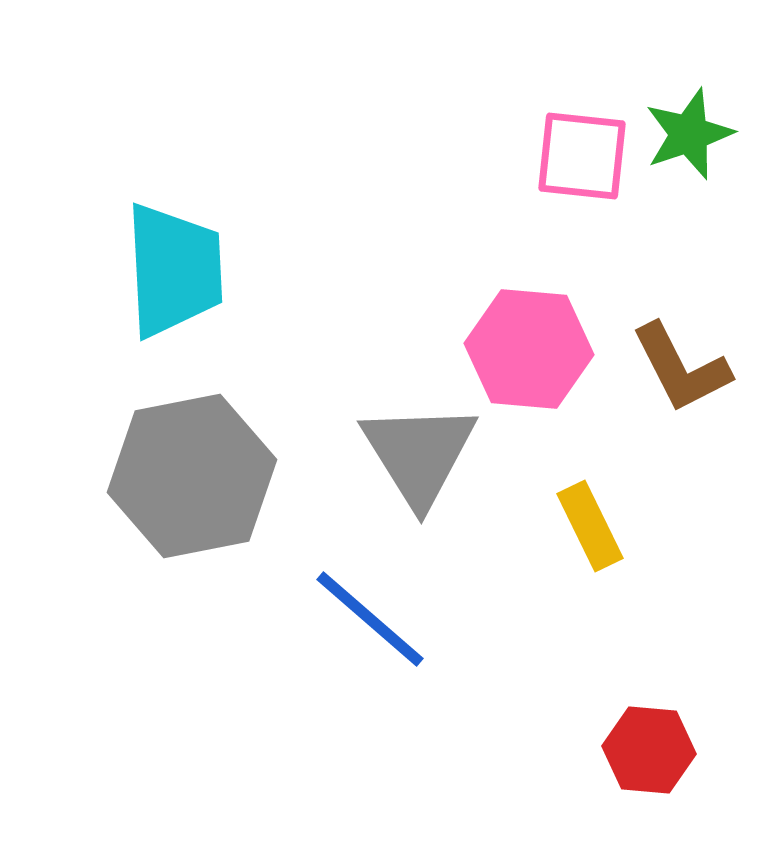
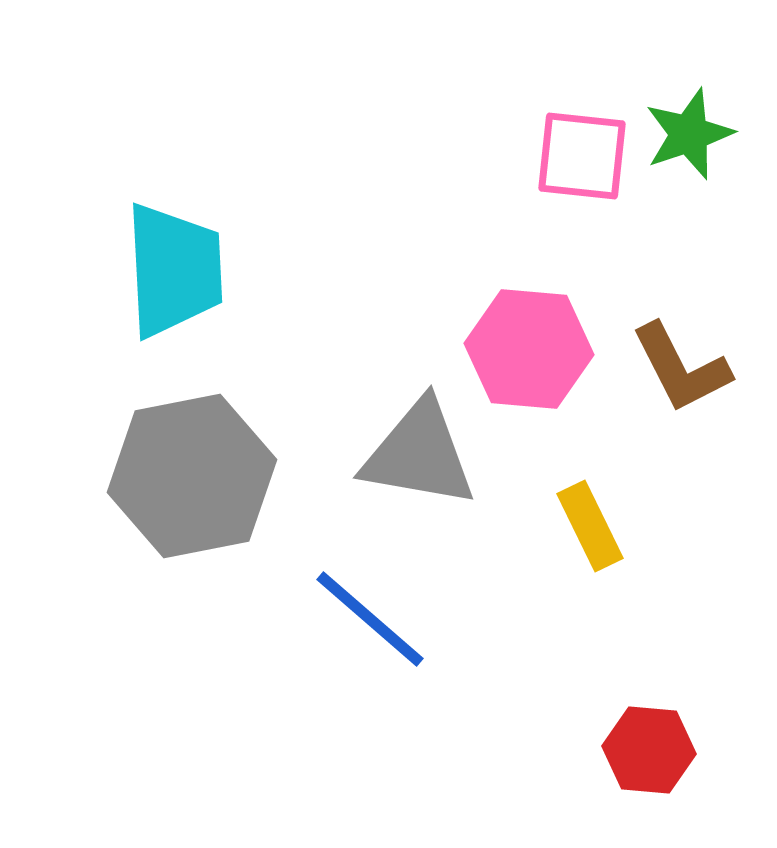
gray triangle: rotated 48 degrees counterclockwise
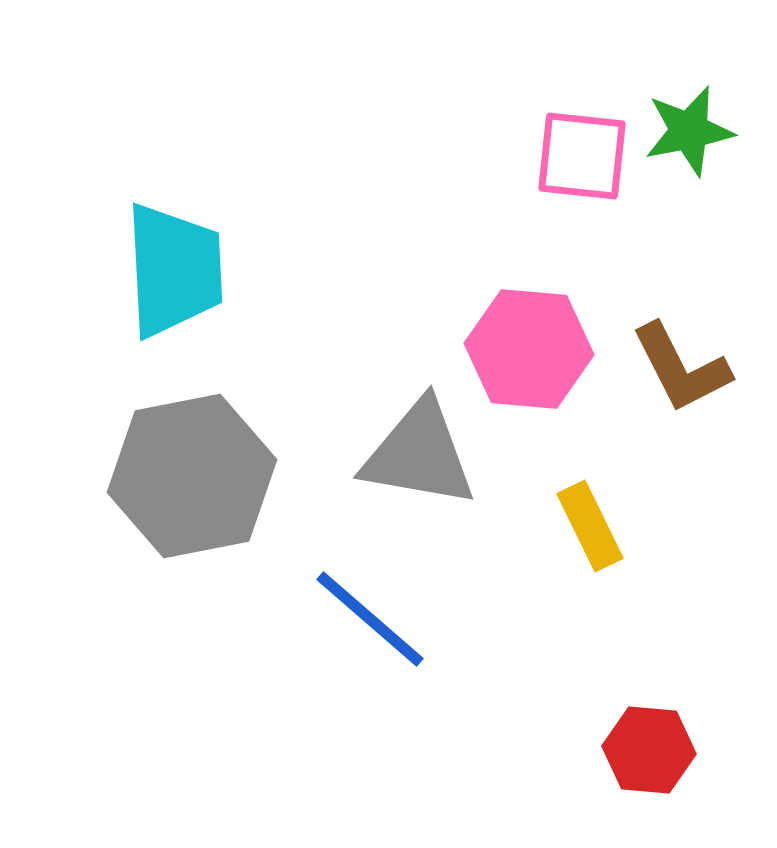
green star: moved 3 px up; rotated 8 degrees clockwise
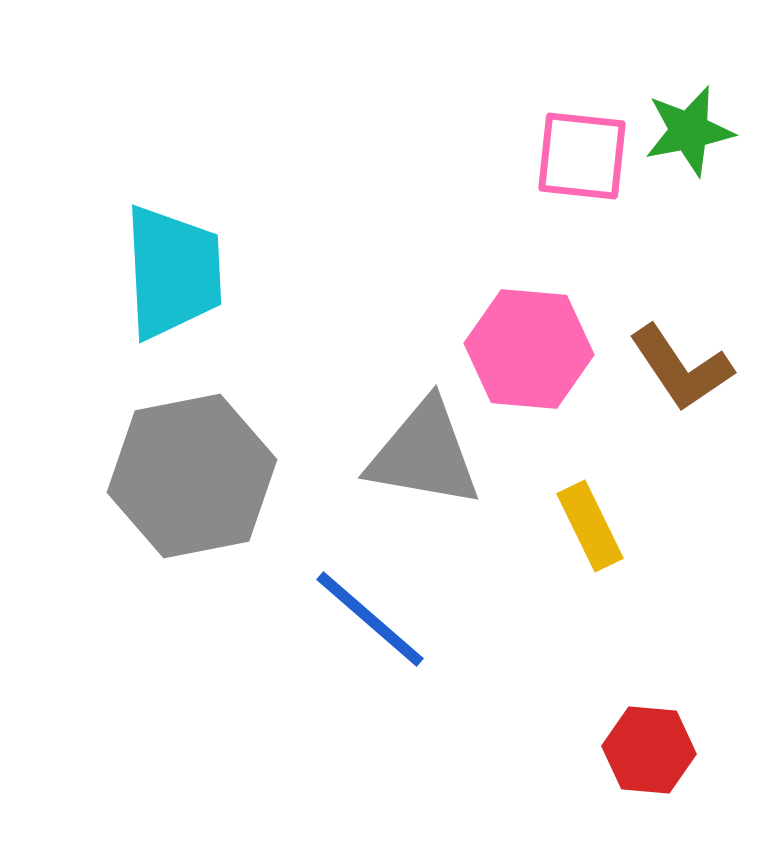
cyan trapezoid: moved 1 px left, 2 px down
brown L-shape: rotated 7 degrees counterclockwise
gray triangle: moved 5 px right
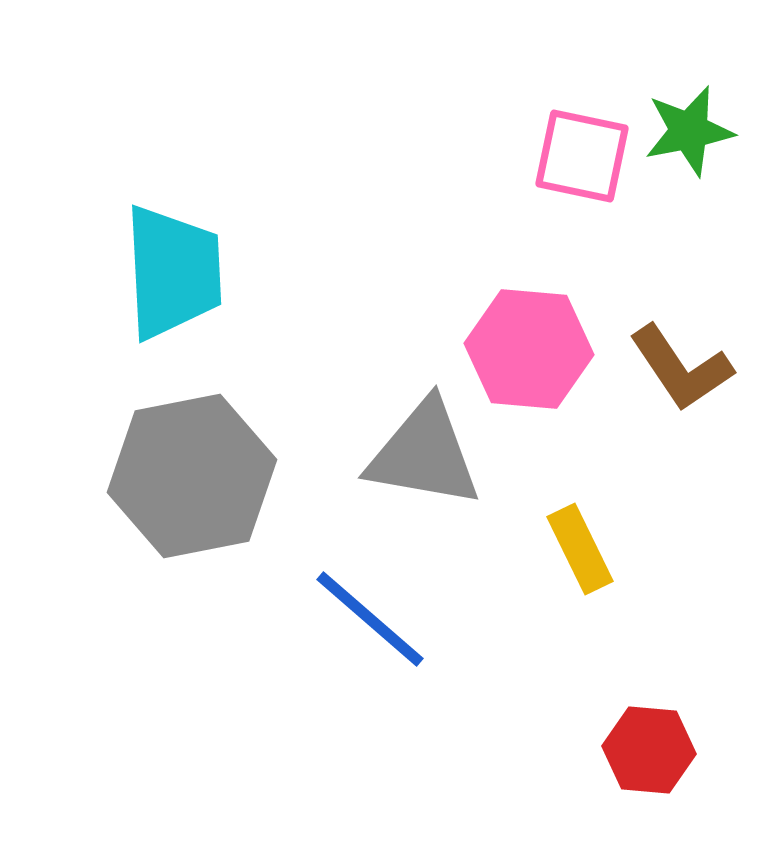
pink square: rotated 6 degrees clockwise
yellow rectangle: moved 10 px left, 23 px down
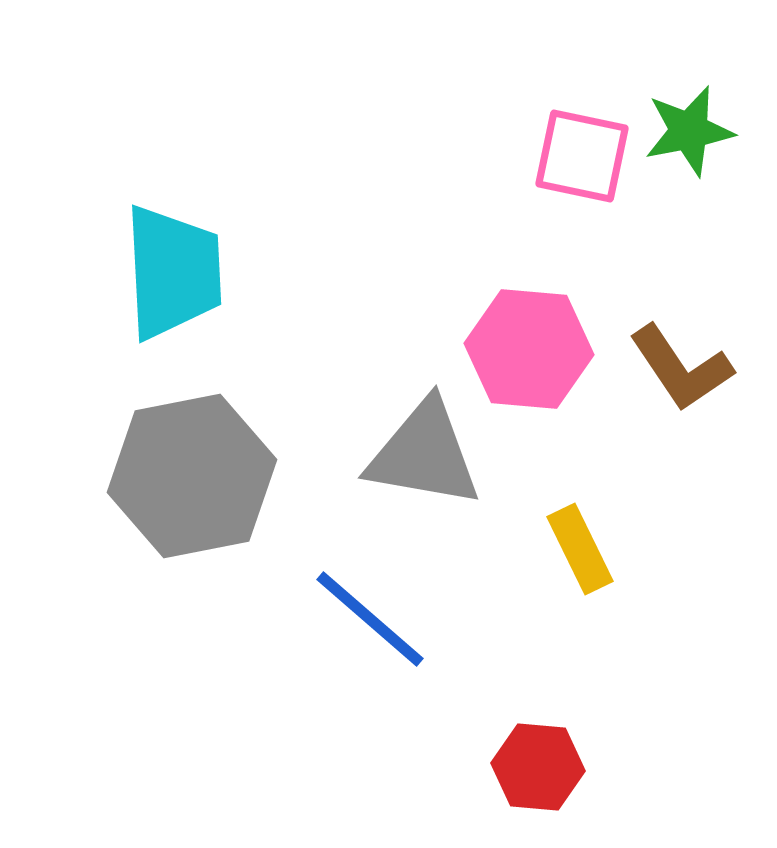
red hexagon: moved 111 px left, 17 px down
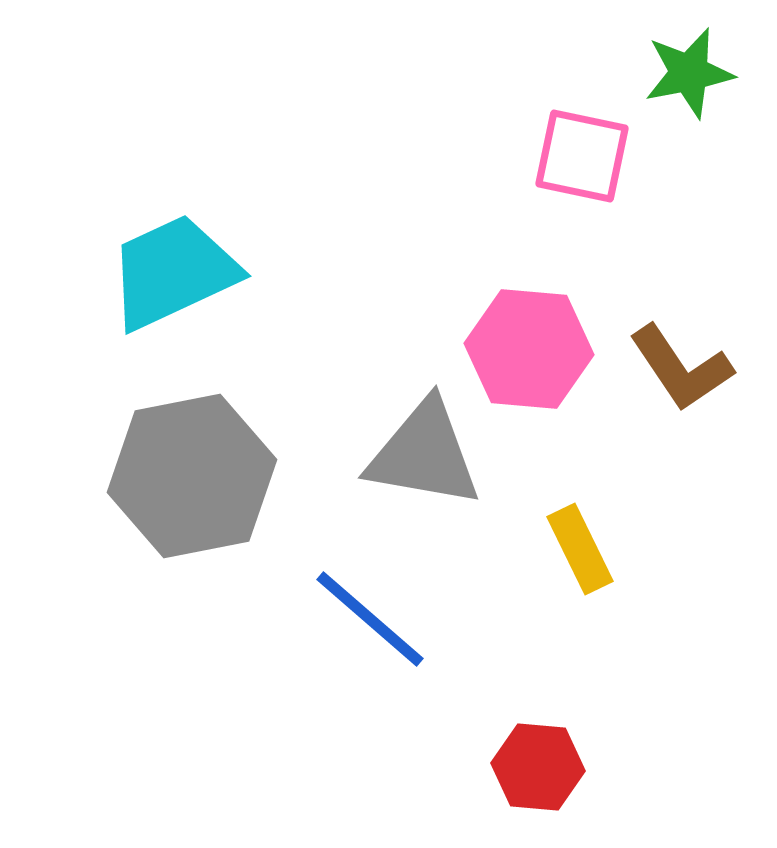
green star: moved 58 px up
cyan trapezoid: rotated 112 degrees counterclockwise
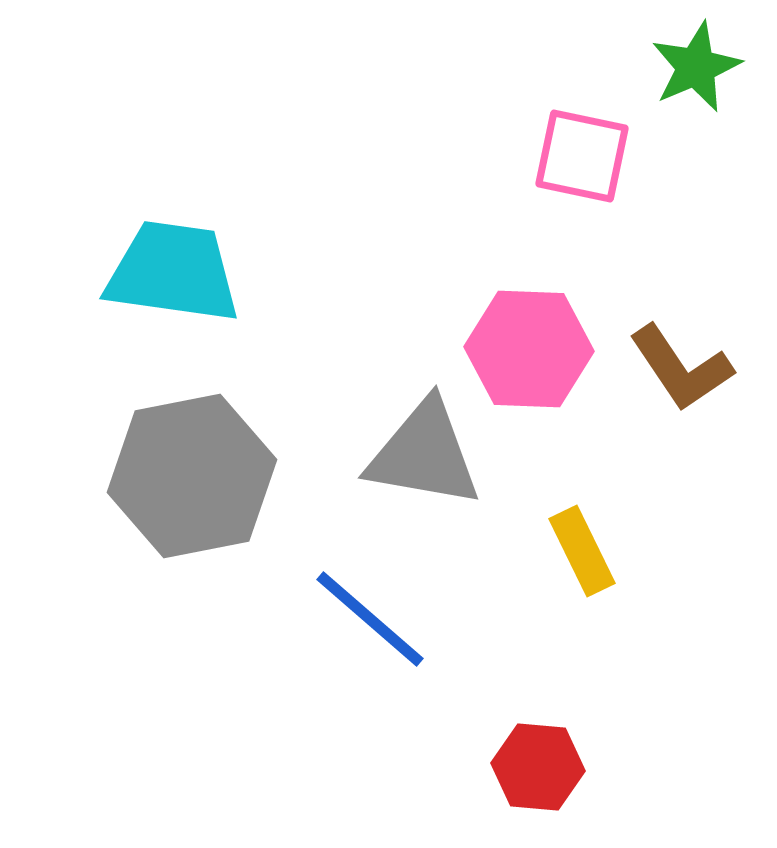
green star: moved 7 px right, 6 px up; rotated 12 degrees counterclockwise
cyan trapezoid: rotated 33 degrees clockwise
pink hexagon: rotated 3 degrees counterclockwise
yellow rectangle: moved 2 px right, 2 px down
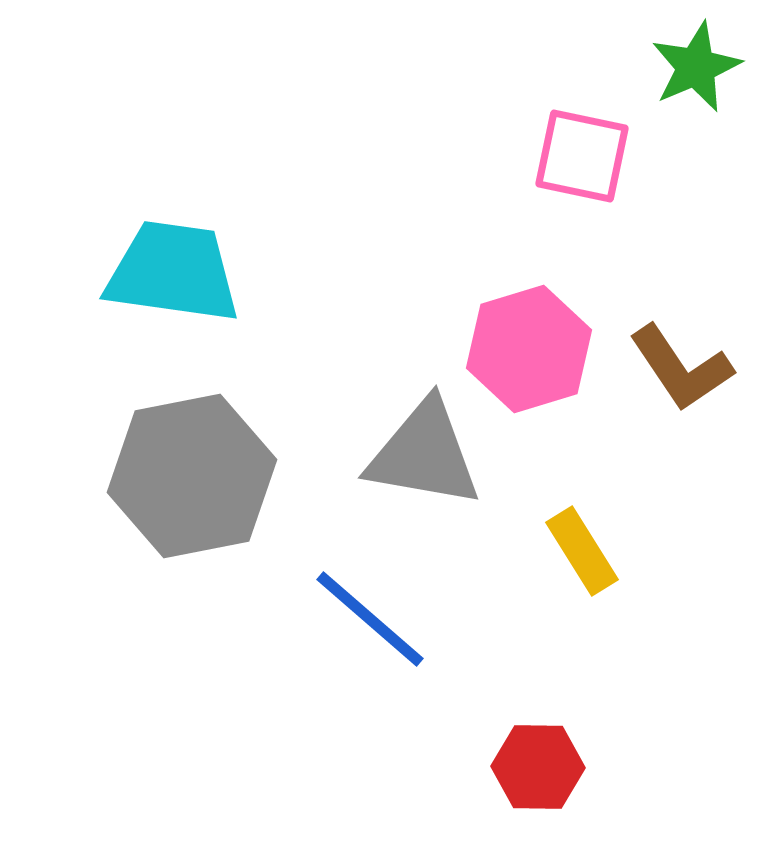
pink hexagon: rotated 19 degrees counterclockwise
yellow rectangle: rotated 6 degrees counterclockwise
red hexagon: rotated 4 degrees counterclockwise
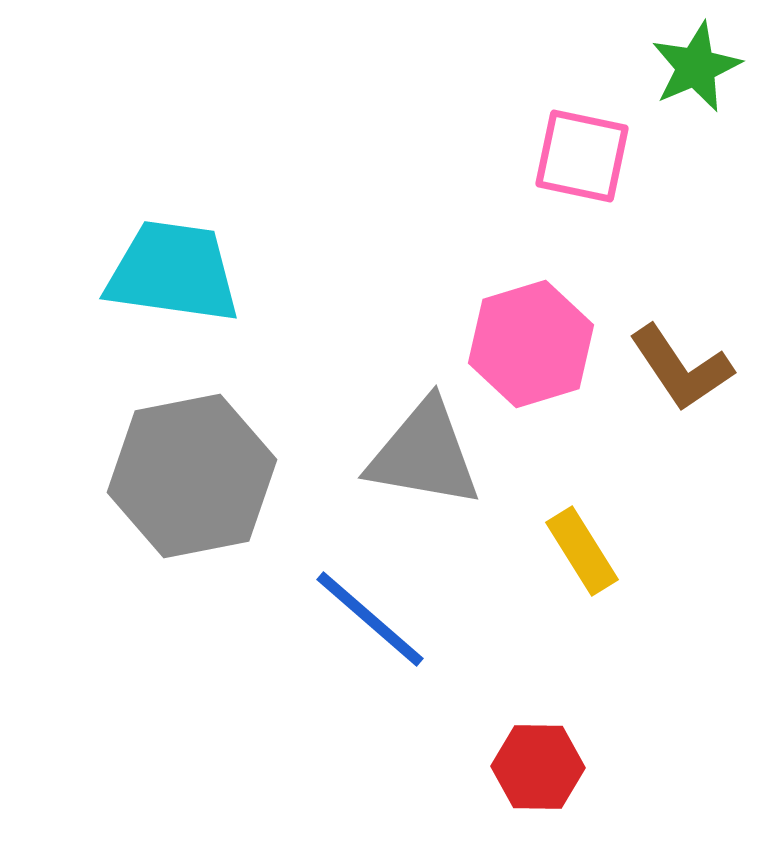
pink hexagon: moved 2 px right, 5 px up
